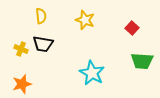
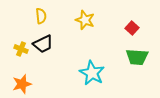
black trapezoid: rotated 35 degrees counterclockwise
green trapezoid: moved 5 px left, 4 px up
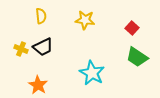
yellow star: rotated 12 degrees counterclockwise
black trapezoid: moved 3 px down
green trapezoid: rotated 30 degrees clockwise
orange star: moved 16 px right, 1 px down; rotated 24 degrees counterclockwise
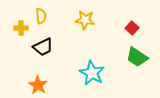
yellow cross: moved 21 px up; rotated 24 degrees counterclockwise
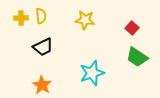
yellow cross: moved 10 px up
cyan star: rotated 25 degrees clockwise
orange star: moved 4 px right
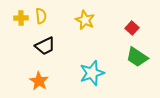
yellow star: rotated 18 degrees clockwise
black trapezoid: moved 2 px right, 1 px up
orange star: moved 3 px left, 4 px up
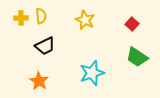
red square: moved 4 px up
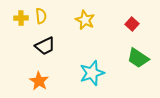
green trapezoid: moved 1 px right, 1 px down
